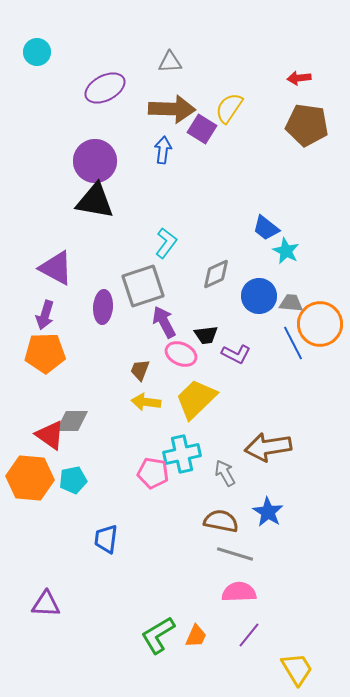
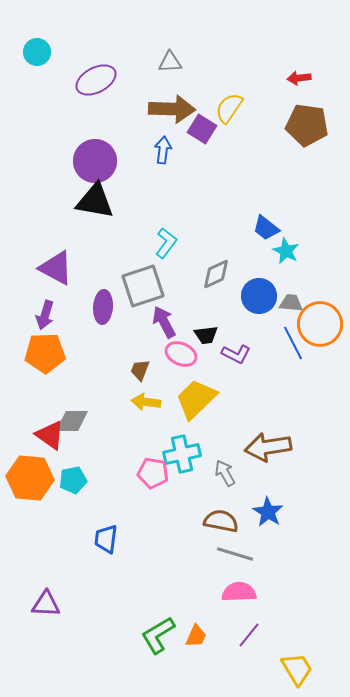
purple ellipse at (105, 88): moved 9 px left, 8 px up
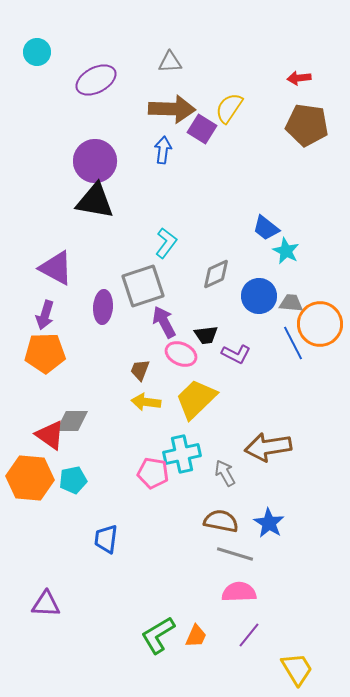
blue star at (268, 512): moved 1 px right, 11 px down
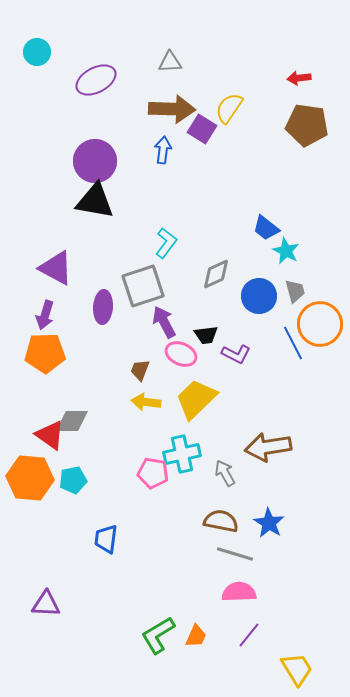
gray trapezoid at (291, 303): moved 4 px right, 12 px up; rotated 70 degrees clockwise
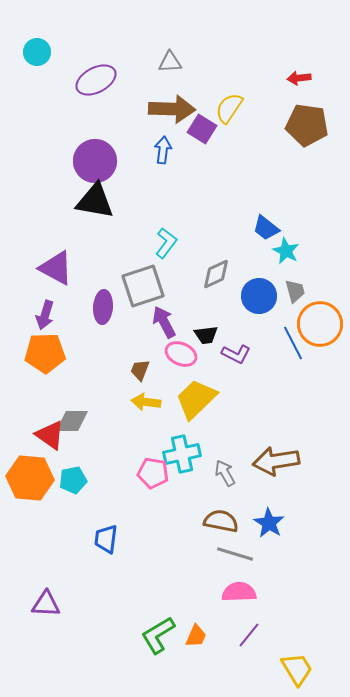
brown arrow at (268, 447): moved 8 px right, 14 px down
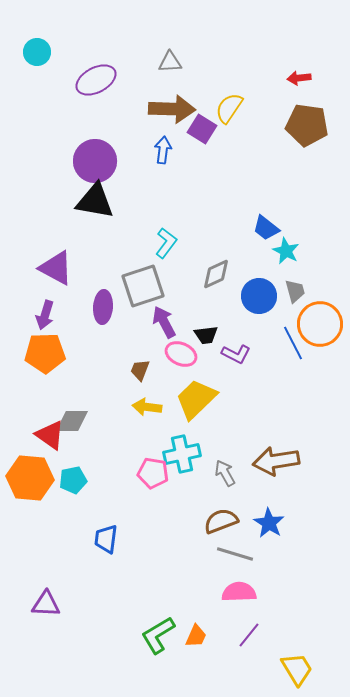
yellow arrow at (146, 402): moved 1 px right, 5 px down
brown semicircle at (221, 521): rotated 32 degrees counterclockwise
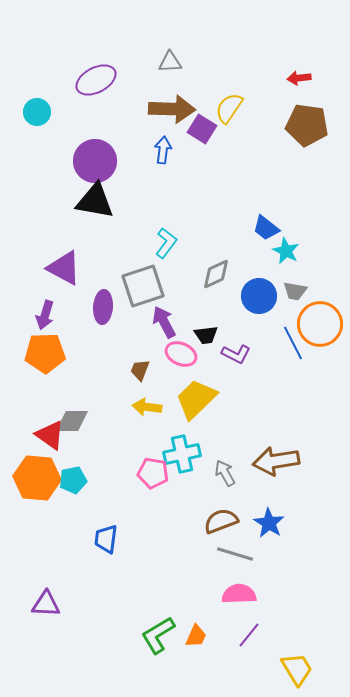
cyan circle at (37, 52): moved 60 px down
purple triangle at (56, 268): moved 8 px right
gray trapezoid at (295, 291): rotated 115 degrees clockwise
orange hexagon at (30, 478): moved 7 px right
pink semicircle at (239, 592): moved 2 px down
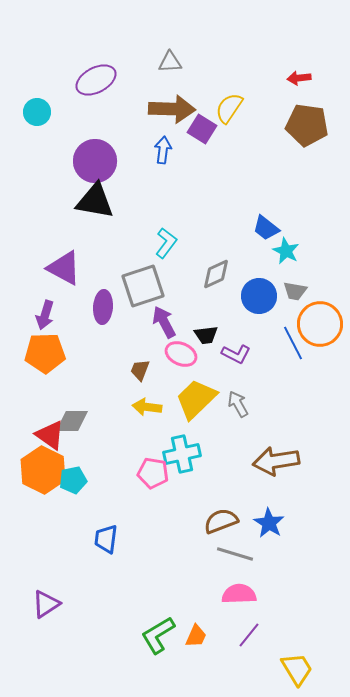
gray arrow at (225, 473): moved 13 px right, 69 px up
orange hexagon at (37, 478): moved 6 px right, 8 px up; rotated 21 degrees clockwise
purple triangle at (46, 604): rotated 36 degrees counterclockwise
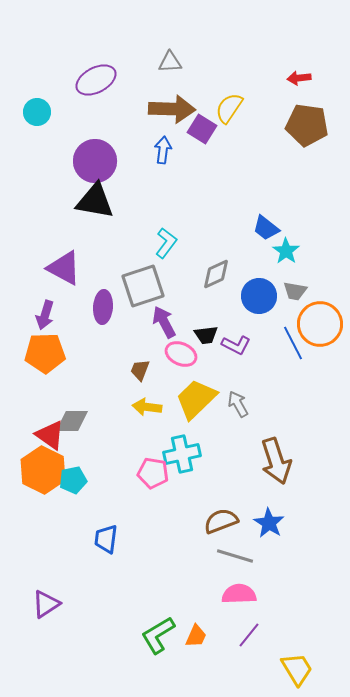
cyan star at (286, 251): rotated 8 degrees clockwise
purple L-shape at (236, 354): moved 9 px up
brown arrow at (276, 461): rotated 99 degrees counterclockwise
gray line at (235, 554): moved 2 px down
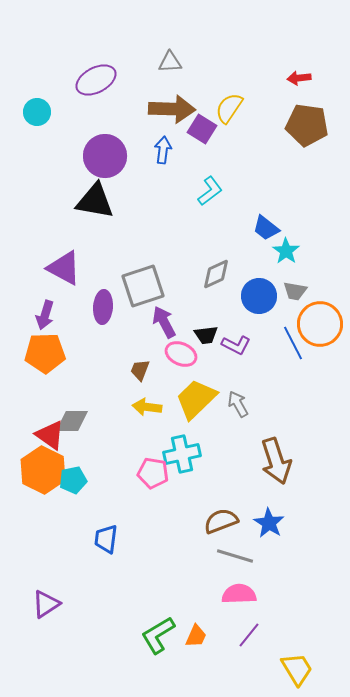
purple circle at (95, 161): moved 10 px right, 5 px up
cyan L-shape at (166, 243): moved 44 px right, 52 px up; rotated 16 degrees clockwise
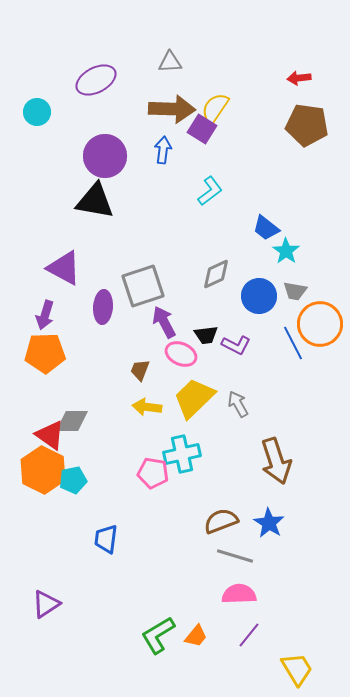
yellow semicircle at (229, 108): moved 14 px left
yellow trapezoid at (196, 399): moved 2 px left, 1 px up
orange trapezoid at (196, 636): rotated 15 degrees clockwise
